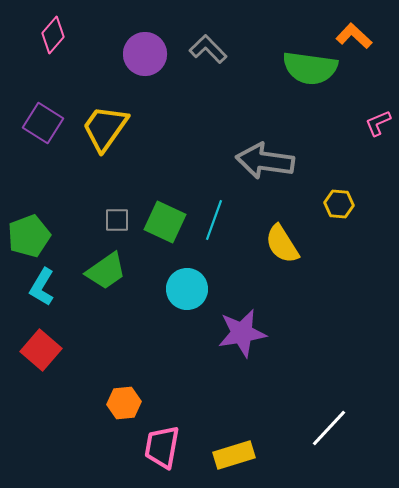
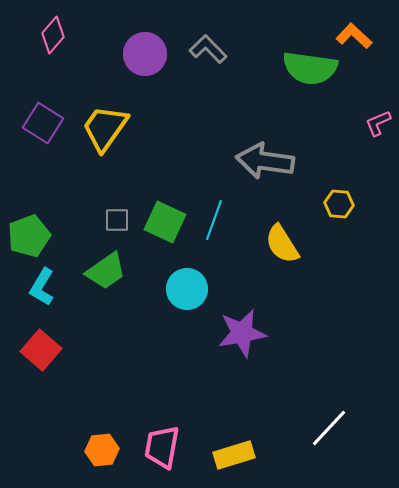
orange hexagon: moved 22 px left, 47 px down
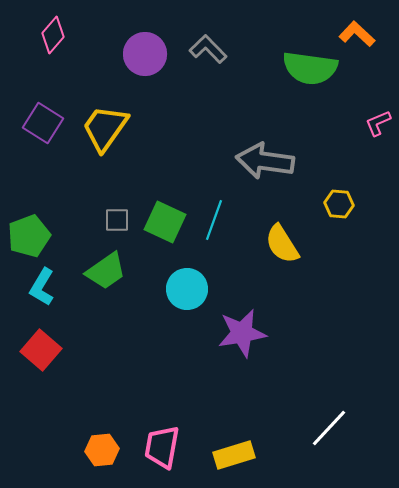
orange L-shape: moved 3 px right, 2 px up
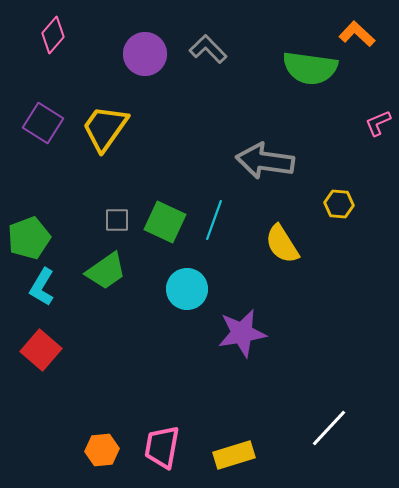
green pentagon: moved 2 px down
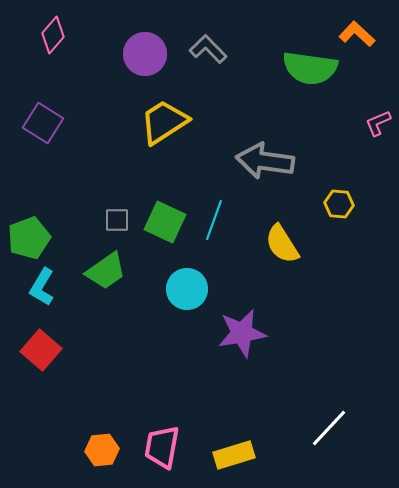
yellow trapezoid: moved 59 px right, 6 px up; rotated 22 degrees clockwise
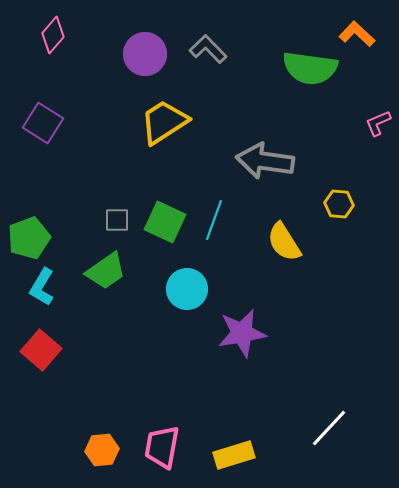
yellow semicircle: moved 2 px right, 2 px up
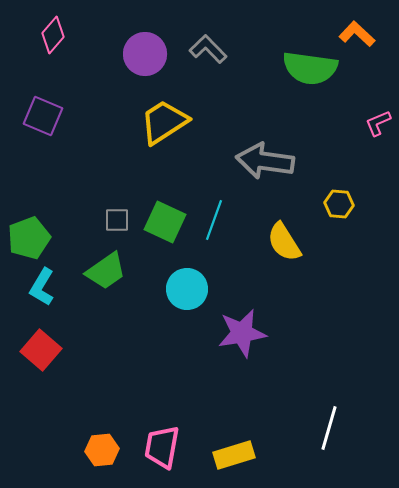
purple square: moved 7 px up; rotated 9 degrees counterclockwise
white line: rotated 27 degrees counterclockwise
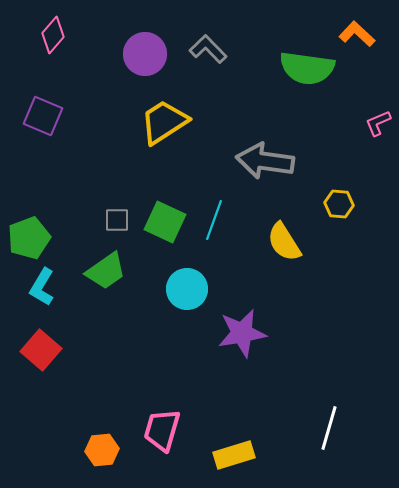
green semicircle: moved 3 px left
pink trapezoid: moved 17 px up; rotated 6 degrees clockwise
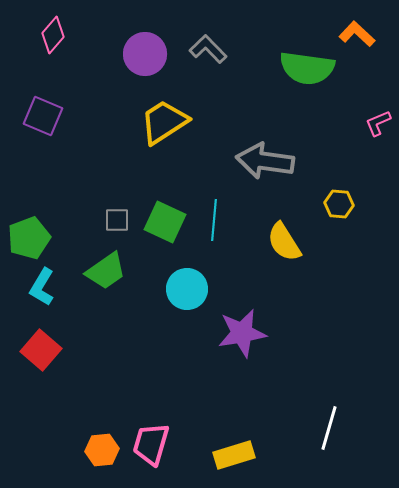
cyan line: rotated 15 degrees counterclockwise
pink trapezoid: moved 11 px left, 14 px down
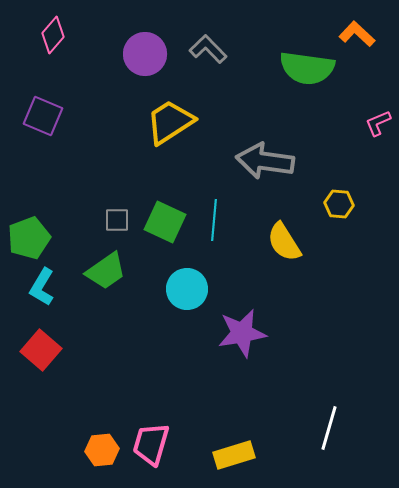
yellow trapezoid: moved 6 px right
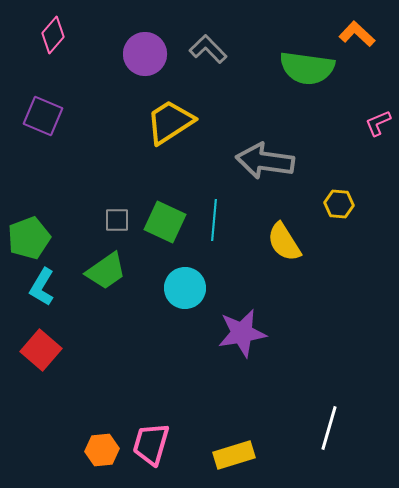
cyan circle: moved 2 px left, 1 px up
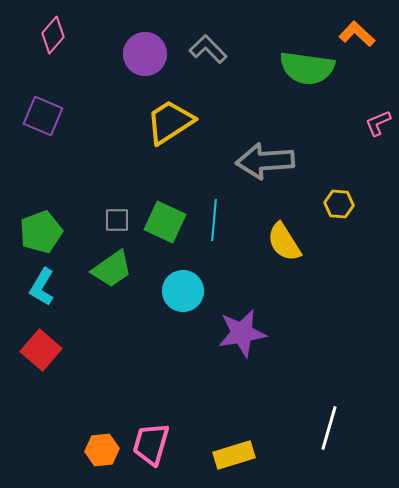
gray arrow: rotated 12 degrees counterclockwise
green pentagon: moved 12 px right, 6 px up
green trapezoid: moved 6 px right, 2 px up
cyan circle: moved 2 px left, 3 px down
